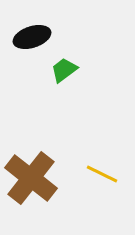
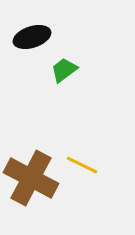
yellow line: moved 20 px left, 9 px up
brown cross: rotated 10 degrees counterclockwise
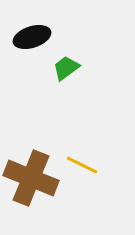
green trapezoid: moved 2 px right, 2 px up
brown cross: rotated 6 degrees counterclockwise
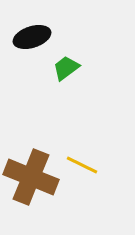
brown cross: moved 1 px up
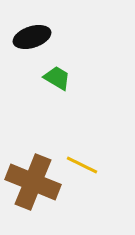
green trapezoid: moved 9 px left, 10 px down; rotated 68 degrees clockwise
brown cross: moved 2 px right, 5 px down
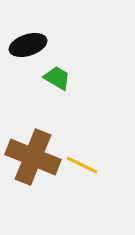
black ellipse: moved 4 px left, 8 px down
brown cross: moved 25 px up
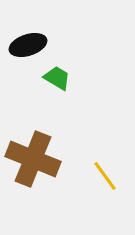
brown cross: moved 2 px down
yellow line: moved 23 px right, 11 px down; rotated 28 degrees clockwise
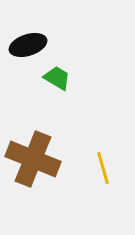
yellow line: moved 2 px left, 8 px up; rotated 20 degrees clockwise
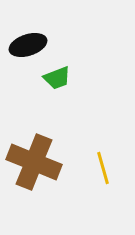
green trapezoid: rotated 128 degrees clockwise
brown cross: moved 1 px right, 3 px down
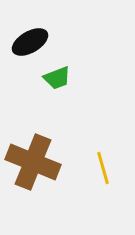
black ellipse: moved 2 px right, 3 px up; rotated 12 degrees counterclockwise
brown cross: moved 1 px left
